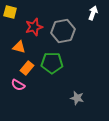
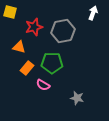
pink semicircle: moved 25 px right
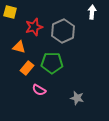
white arrow: moved 1 px left, 1 px up; rotated 16 degrees counterclockwise
gray hexagon: rotated 15 degrees counterclockwise
pink semicircle: moved 4 px left, 5 px down
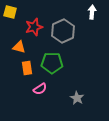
orange rectangle: rotated 48 degrees counterclockwise
pink semicircle: moved 1 px right, 1 px up; rotated 64 degrees counterclockwise
gray star: rotated 16 degrees clockwise
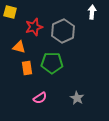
pink semicircle: moved 9 px down
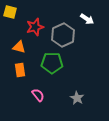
white arrow: moved 5 px left, 7 px down; rotated 120 degrees clockwise
red star: moved 1 px right
gray hexagon: moved 4 px down
orange rectangle: moved 7 px left, 2 px down
pink semicircle: moved 2 px left, 3 px up; rotated 96 degrees counterclockwise
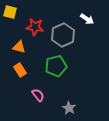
red star: rotated 24 degrees clockwise
green pentagon: moved 4 px right, 3 px down; rotated 15 degrees counterclockwise
orange rectangle: rotated 24 degrees counterclockwise
gray star: moved 8 px left, 10 px down
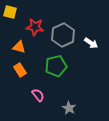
white arrow: moved 4 px right, 24 px down
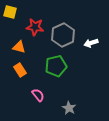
white arrow: rotated 128 degrees clockwise
